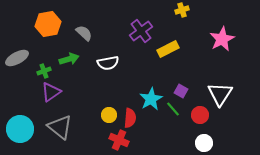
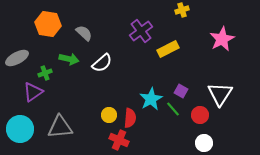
orange hexagon: rotated 20 degrees clockwise
green arrow: rotated 30 degrees clockwise
white semicircle: moved 6 px left; rotated 30 degrees counterclockwise
green cross: moved 1 px right, 2 px down
purple triangle: moved 18 px left
gray triangle: rotated 44 degrees counterclockwise
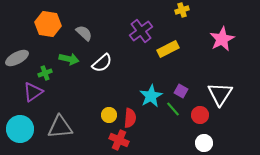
cyan star: moved 3 px up
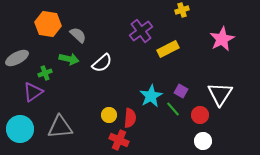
gray semicircle: moved 6 px left, 2 px down
white circle: moved 1 px left, 2 px up
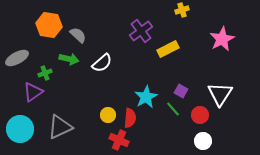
orange hexagon: moved 1 px right, 1 px down
cyan star: moved 5 px left, 1 px down
yellow circle: moved 1 px left
gray triangle: rotated 20 degrees counterclockwise
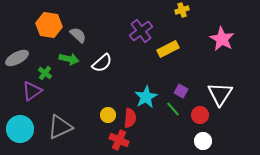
pink star: rotated 15 degrees counterclockwise
green cross: rotated 32 degrees counterclockwise
purple triangle: moved 1 px left, 1 px up
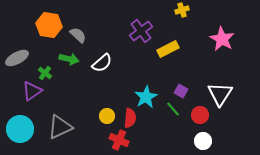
yellow circle: moved 1 px left, 1 px down
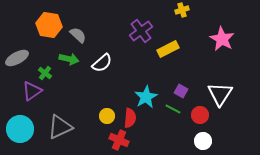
green line: rotated 21 degrees counterclockwise
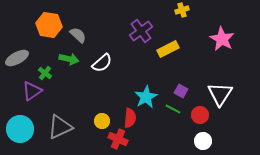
yellow circle: moved 5 px left, 5 px down
red cross: moved 1 px left, 1 px up
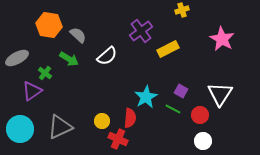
green arrow: rotated 18 degrees clockwise
white semicircle: moved 5 px right, 7 px up
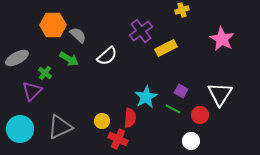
orange hexagon: moved 4 px right; rotated 10 degrees counterclockwise
yellow rectangle: moved 2 px left, 1 px up
purple triangle: rotated 10 degrees counterclockwise
white circle: moved 12 px left
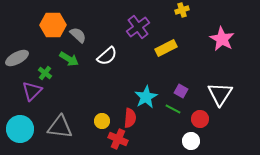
purple cross: moved 3 px left, 4 px up
red circle: moved 4 px down
gray triangle: rotated 32 degrees clockwise
